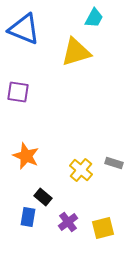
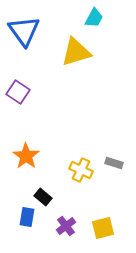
blue triangle: moved 2 px down; rotated 32 degrees clockwise
purple square: rotated 25 degrees clockwise
orange star: rotated 12 degrees clockwise
yellow cross: rotated 15 degrees counterclockwise
blue rectangle: moved 1 px left
purple cross: moved 2 px left, 4 px down
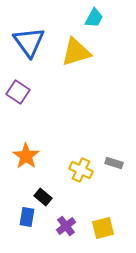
blue triangle: moved 5 px right, 11 px down
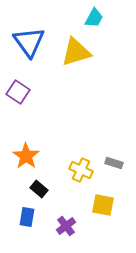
black rectangle: moved 4 px left, 8 px up
yellow square: moved 23 px up; rotated 25 degrees clockwise
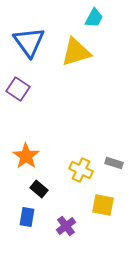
purple square: moved 3 px up
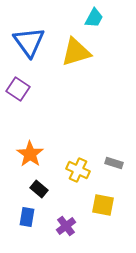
orange star: moved 4 px right, 2 px up
yellow cross: moved 3 px left
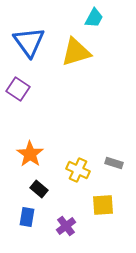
yellow square: rotated 15 degrees counterclockwise
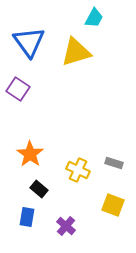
yellow square: moved 10 px right; rotated 25 degrees clockwise
purple cross: rotated 12 degrees counterclockwise
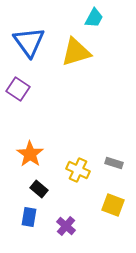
blue rectangle: moved 2 px right
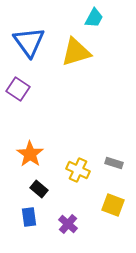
blue rectangle: rotated 18 degrees counterclockwise
purple cross: moved 2 px right, 2 px up
